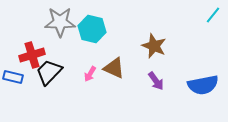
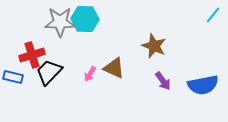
cyan hexagon: moved 7 px left, 10 px up; rotated 12 degrees counterclockwise
purple arrow: moved 7 px right
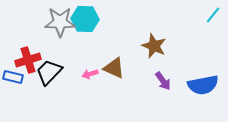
red cross: moved 4 px left, 5 px down
pink arrow: rotated 42 degrees clockwise
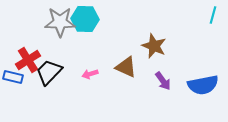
cyan line: rotated 24 degrees counterclockwise
red cross: rotated 15 degrees counterclockwise
brown triangle: moved 12 px right, 1 px up
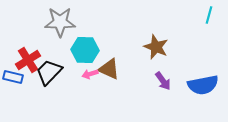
cyan line: moved 4 px left
cyan hexagon: moved 31 px down
brown star: moved 2 px right, 1 px down
brown triangle: moved 17 px left, 2 px down
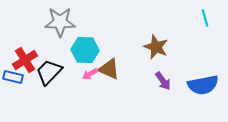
cyan line: moved 4 px left, 3 px down; rotated 30 degrees counterclockwise
red cross: moved 3 px left
pink arrow: rotated 14 degrees counterclockwise
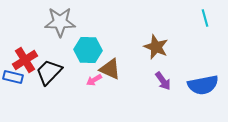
cyan hexagon: moved 3 px right
brown triangle: moved 1 px right
pink arrow: moved 4 px right, 6 px down
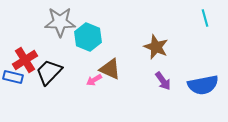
cyan hexagon: moved 13 px up; rotated 20 degrees clockwise
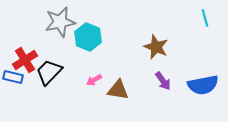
gray star: rotated 12 degrees counterclockwise
brown triangle: moved 8 px right, 21 px down; rotated 15 degrees counterclockwise
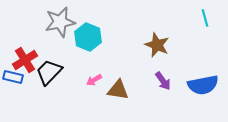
brown star: moved 1 px right, 2 px up
